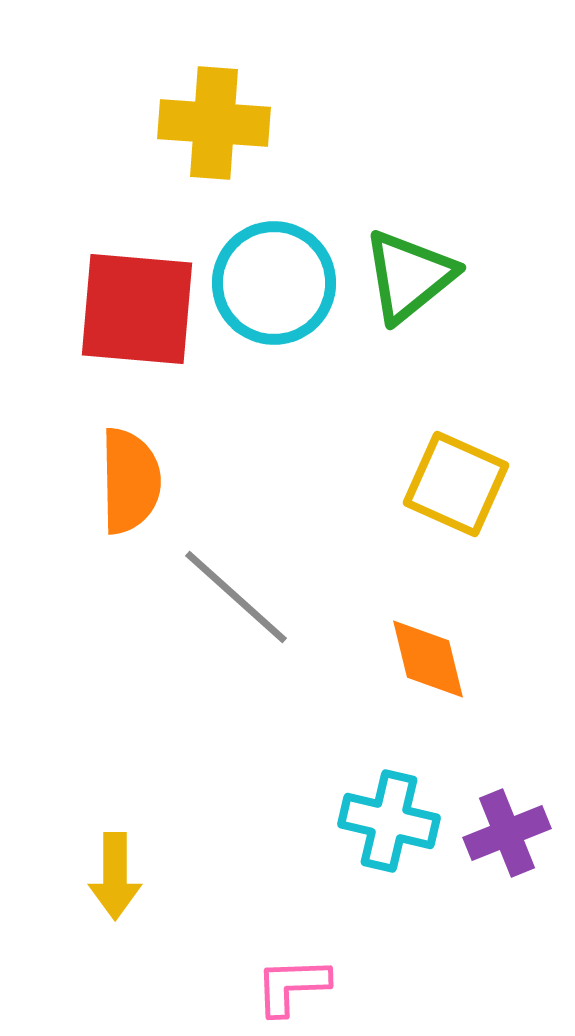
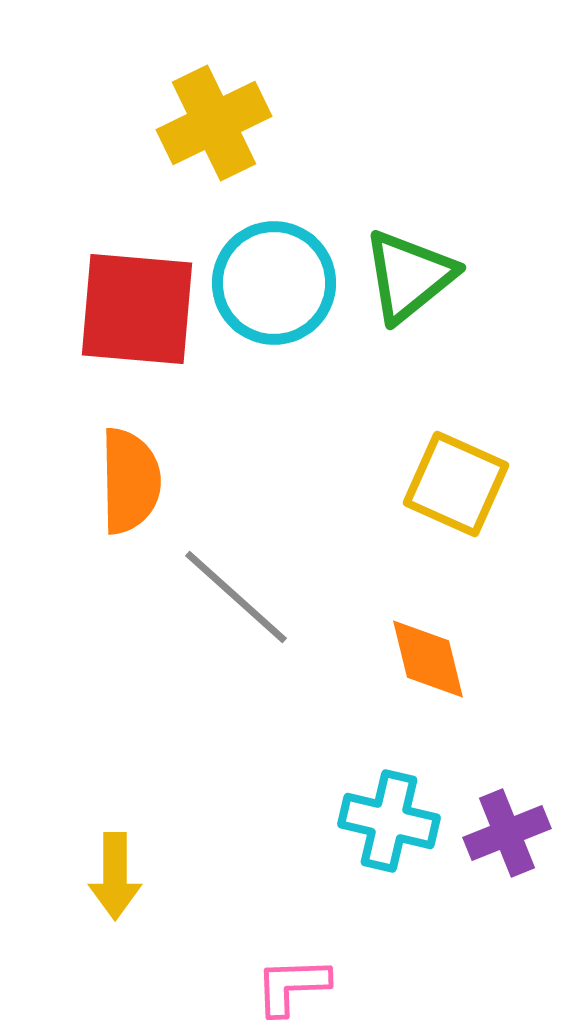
yellow cross: rotated 30 degrees counterclockwise
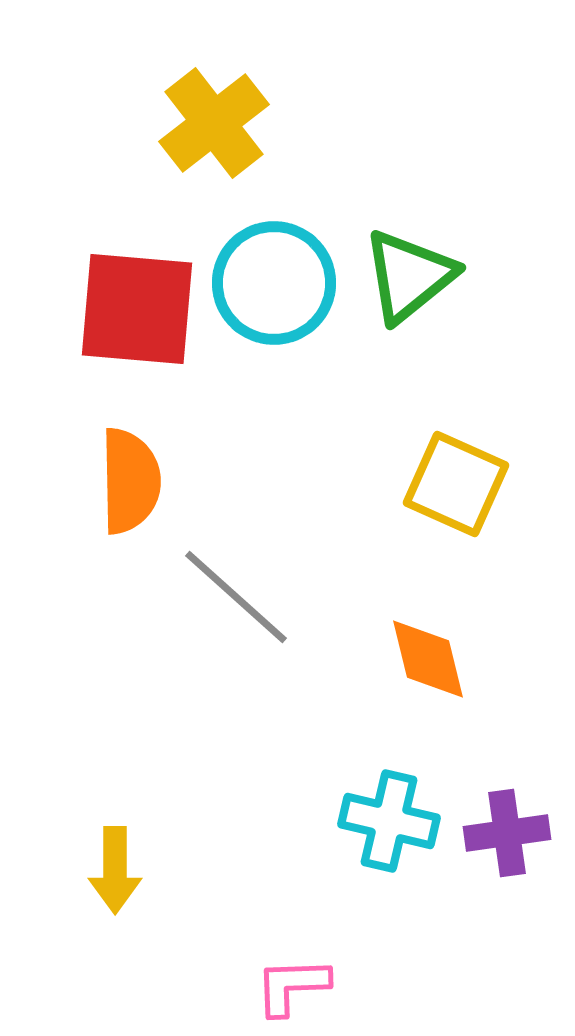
yellow cross: rotated 12 degrees counterclockwise
purple cross: rotated 14 degrees clockwise
yellow arrow: moved 6 px up
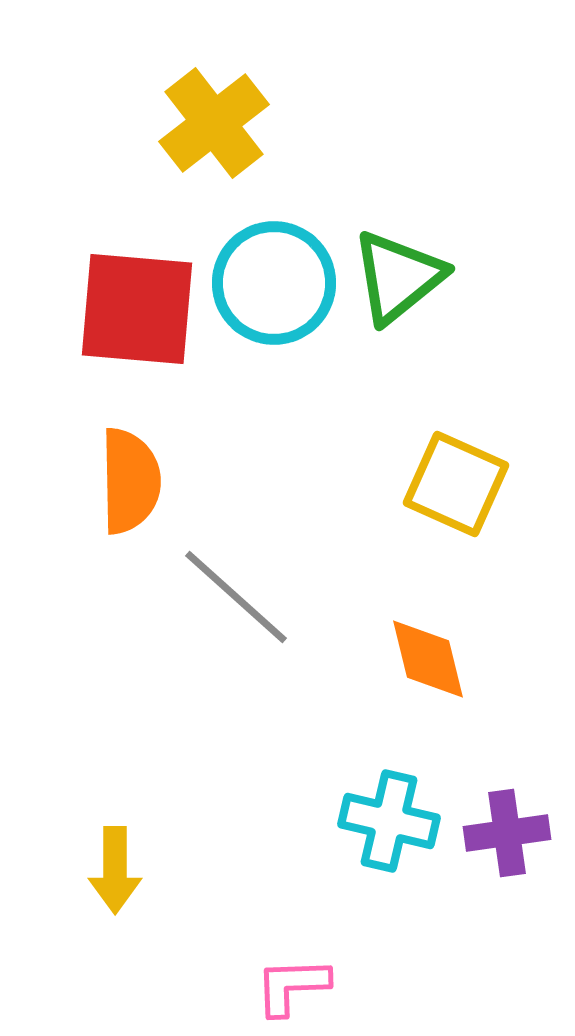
green triangle: moved 11 px left, 1 px down
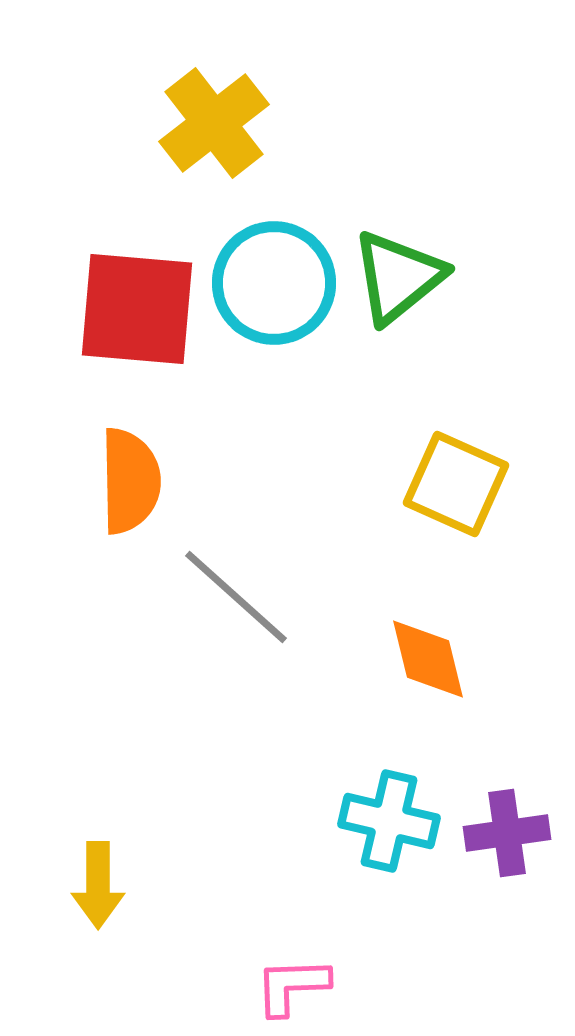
yellow arrow: moved 17 px left, 15 px down
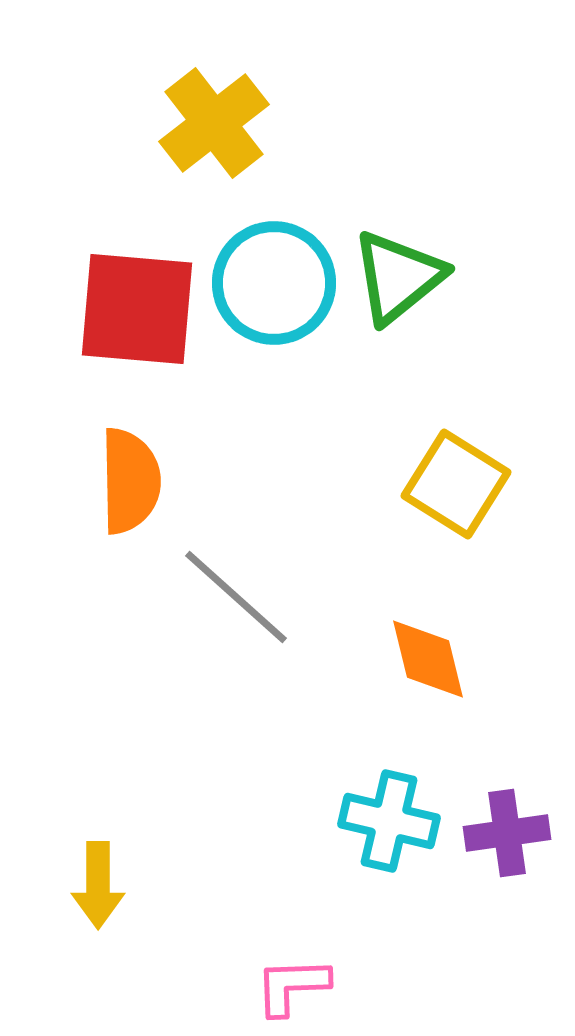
yellow square: rotated 8 degrees clockwise
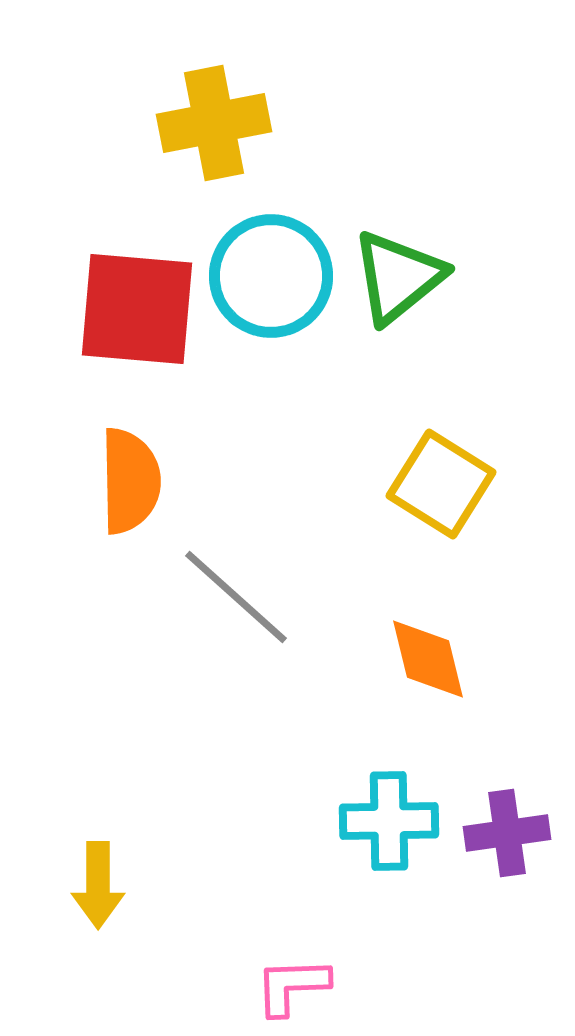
yellow cross: rotated 27 degrees clockwise
cyan circle: moved 3 px left, 7 px up
yellow square: moved 15 px left
cyan cross: rotated 14 degrees counterclockwise
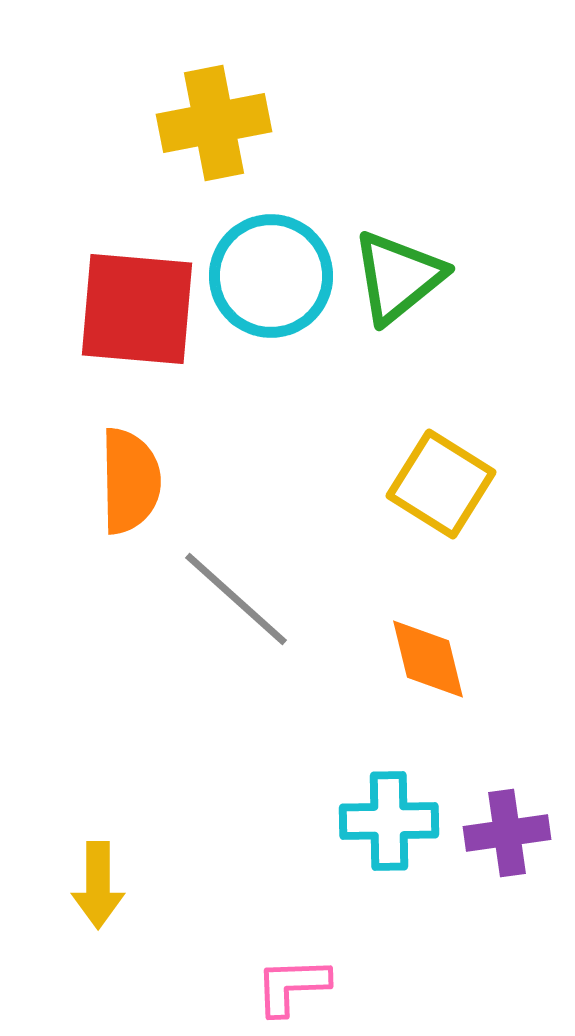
gray line: moved 2 px down
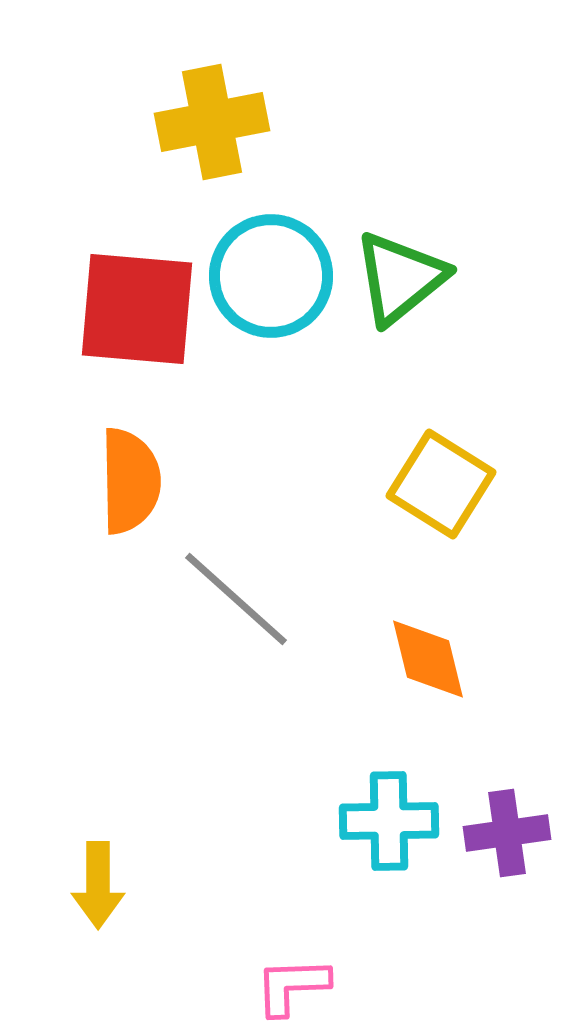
yellow cross: moved 2 px left, 1 px up
green triangle: moved 2 px right, 1 px down
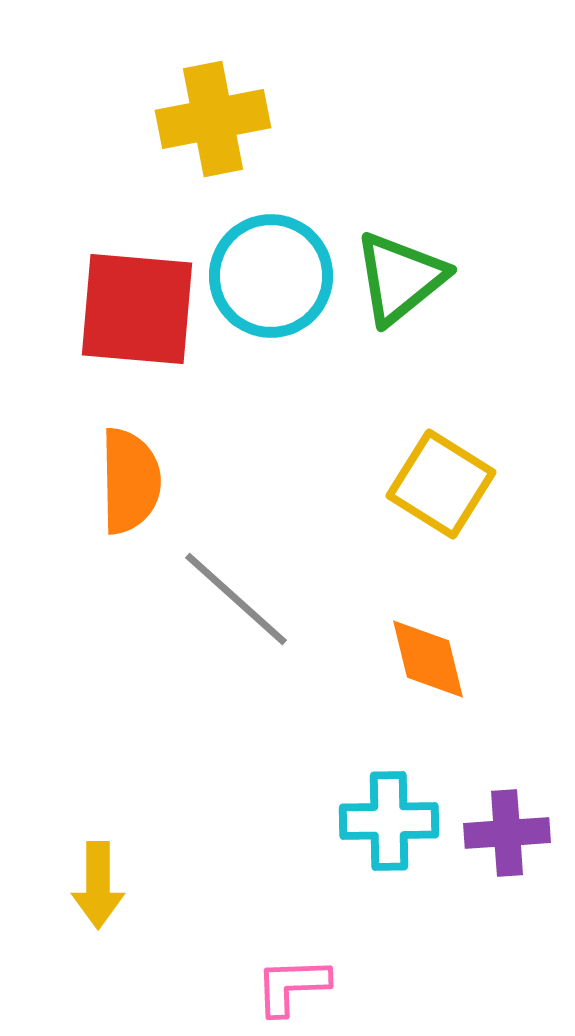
yellow cross: moved 1 px right, 3 px up
purple cross: rotated 4 degrees clockwise
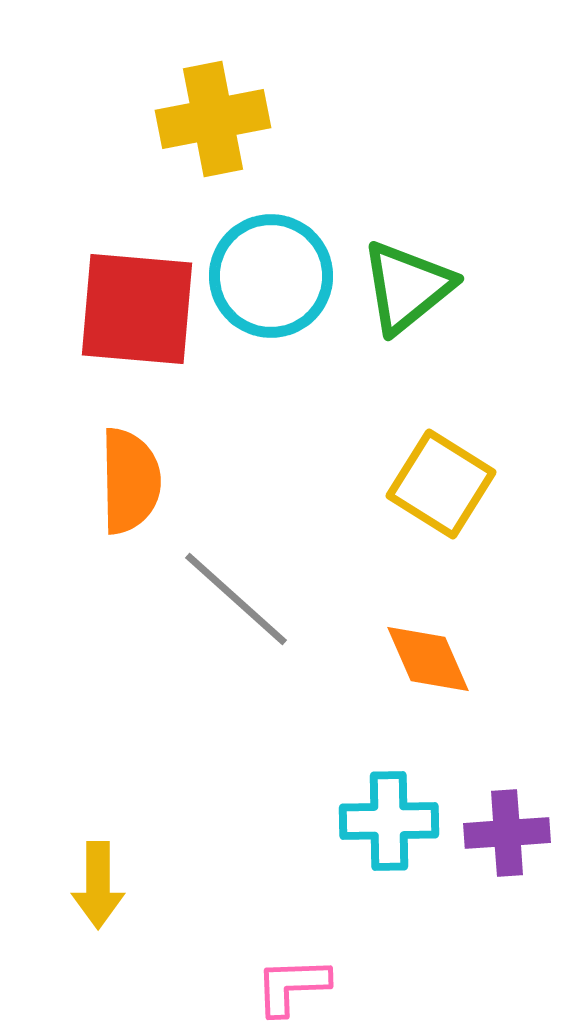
green triangle: moved 7 px right, 9 px down
orange diamond: rotated 10 degrees counterclockwise
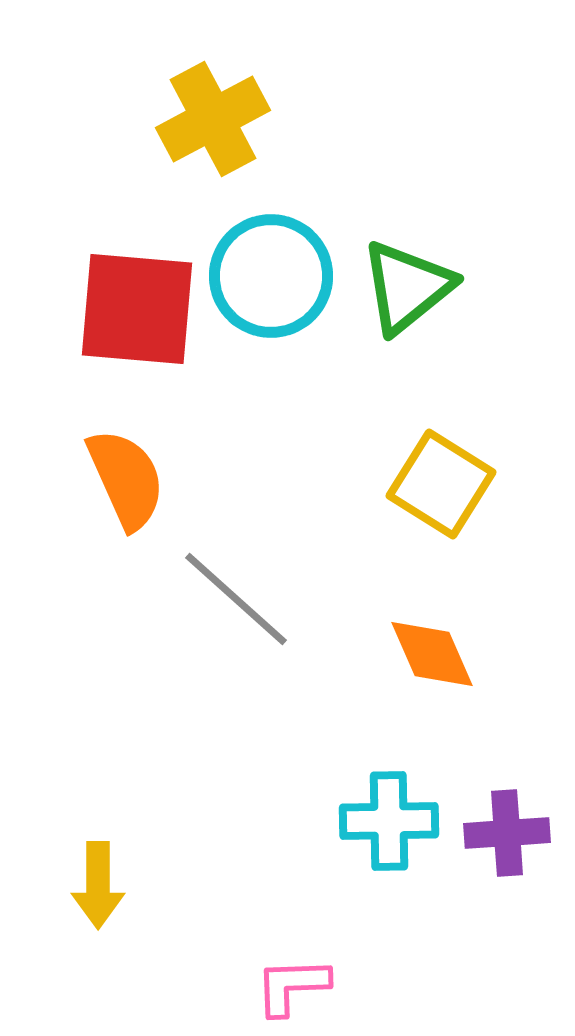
yellow cross: rotated 17 degrees counterclockwise
orange semicircle: moved 4 px left, 2 px up; rotated 23 degrees counterclockwise
orange diamond: moved 4 px right, 5 px up
